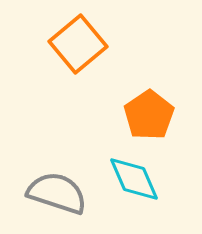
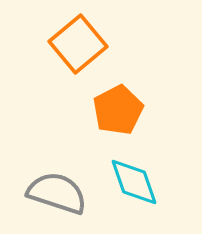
orange pentagon: moved 31 px left, 5 px up; rotated 6 degrees clockwise
cyan diamond: moved 3 px down; rotated 4 degrees clockwise
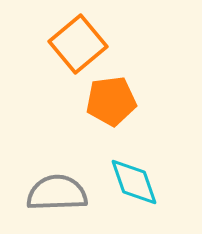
orange pentagon: moved 7 px left, 9 px up; rotated 21 degrees clockwise
gray semicircle: rotated 20 degrees counterclockwise
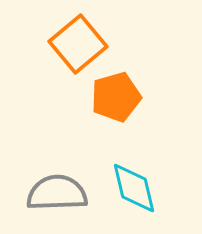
orange pentagon: moved 5 px right, 4 px up; rotated 9 degrees counterclockwise
cyan diamond: moved 6 px down; rotated 6 degrees clockwise
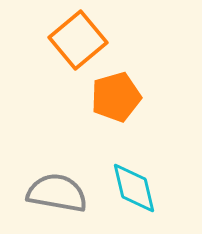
orange square: moved 4 px up
gray semicircle: rotated 12 degrees clockwise
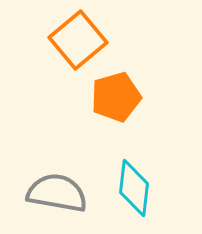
cyan diamond: rotated 20 degrees clockwise
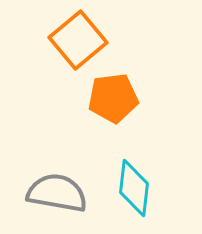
orange pentagon: moved 3 px left, 1 px down; rotated 9 degrees clockwise
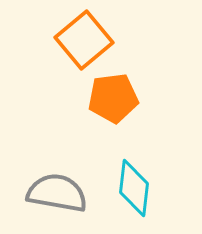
orange square: moved 6 px right
